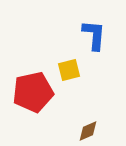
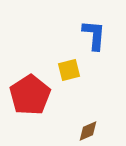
red pentagon: moved 3 px left, 3 px down; rotated 21 degrees counterclockwise
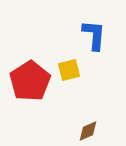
red pentagon: moved 14 px up
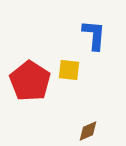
yellow square: rotated 20 degrees clockwise
red pentagon: rotated 6 degrees counterclockwise
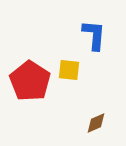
brown diamond: moved 8 px right, 8 px up
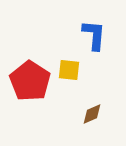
brown diamond: moved 4 px left, 9 px up
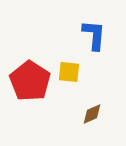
yellow square: moved 2 px down
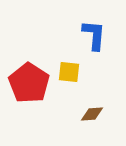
red pentagon: moved 1 px left, 2 px down
brown diamond: rotated 20 degrees clockwise
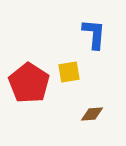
blue L-shape: moved 1 px up
yellow square: rotated 15 degrees counterclockwise
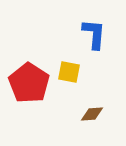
yellow square: rotated 20 degrees clockwise
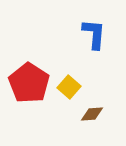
yellow square: moved 15 px down; rotated 30 degrees clockwise
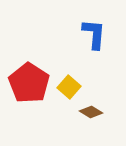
brown diamond: moved 1 px left, 2 px up; rotated 35 degrees clockwise
